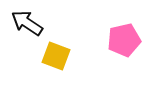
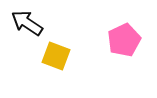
pink pentagon: rotated 12 degrees counterclockwise
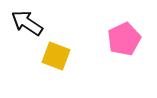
pink pentagon: moved 1 px up
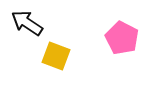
pink pentagon: moved 2 px left, 1 px up; rotated 20 degrees counterclockwise
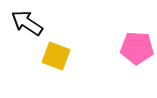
pink pentagon: moved 15 px right, 10 px down; rotated 24 degrees counterclockwise
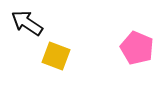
pink pentagon: rotated 20 degrees clockwise
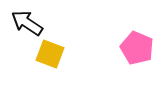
yellow square: moved 6 px left, 2 px up
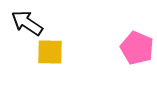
yellow square: moved 2 px up; rotated 20 degrees counterclockwise
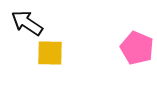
yellow square: moved 1 px down
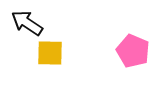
pink pentagon: moved 4 px left, 3 px down
